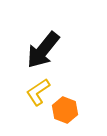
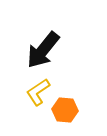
orange hexagon: rotated 15 degrees counterclockwise
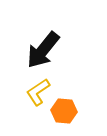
orange hexagon: moved 1 px left, 1 px down
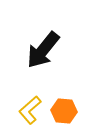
yellow L-shape: moved 8 px left, 18 px down; rotated 8 degrees counterclockwise
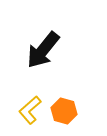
orange hexagon: rotated 10 degrees clockwise
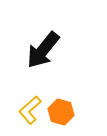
orange hexagon: moved 3 px left, 1 px down
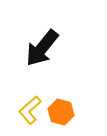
black arrow: moved 1 px left, 2 px up
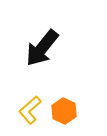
orange hexagon: moved 3 px right, 1 px up; rotated 10 degrees clockwise
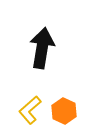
black arrow: rotated 150 degrees clockwise
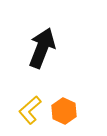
black arrow: rotated 12 degrees clockwise
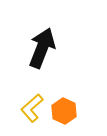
yellow L-shape: moved 2 px right, 2 px up
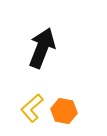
orange hexagon: rotated 15 degrees counterclockwise
